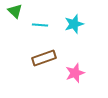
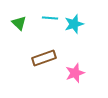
green triangle: moved 4 px right, 12 px down
cyan line: moved 10 px right, 7 px up
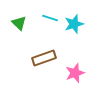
cyan line: rotated 14 degrees clockwise
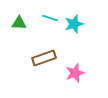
green triangle: rotated 42 degrees counterclockwise
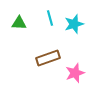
cyan line: rotated 56 degrees clockwise
brown rectangle: moved 4 px right
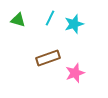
cyan line: rotated 42 degrees clockwise
green triangle: moved 1 px left, 3 px up; rotated 14 degrees clockwise
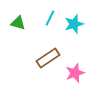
green triangle: moved 3 px down
brown rectangle: rotated 15 degrees counterclockwise
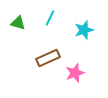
cyan star: moved 10 px right, 6 px down
brown rectangle: rotated 10 degrees clockwise
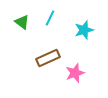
green triangle: moved 4 px right, 1 px up; rotated 21 degrees clockwise
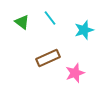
cyan line: rotated 63 degrees counterclockwise
